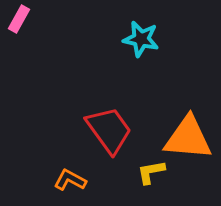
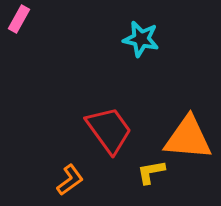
orange L-shape: rotated 116 degrees clockwise
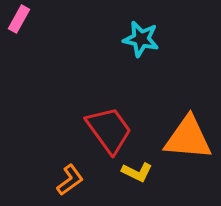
yellow L-shape: moved 14 px left; rotated 144 degrees counterclockwise
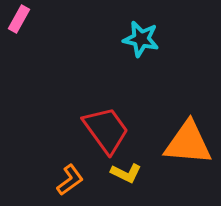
red trapezoid: moved 3 px left
orange triangle: moved 5 px down
yellow L-shape: moved 11 px left, 1 px down
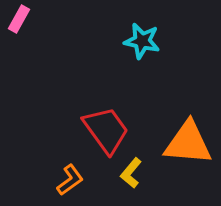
cyan star: moved 1 px right, 2 px down
yellow L-shape: moved 5 px right; rotated 104 degrees clockwise
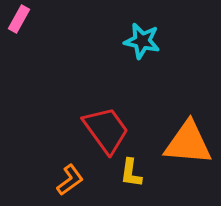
yellow L-shape: rotated 32 degrees counterclockwise
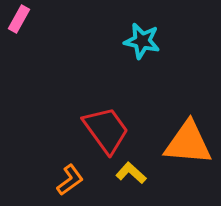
yellow L-shape: rotated 124 degrees clockwise
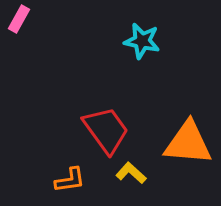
orange L-shape: rotated 28 degrees clockwise
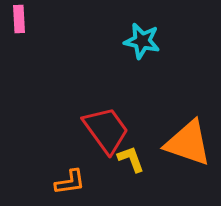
pink rectangle: rotated 32 degrees counterclockwise
orange triangle: rotated 14 degrees clockwise
yellow L-shape: moved 14 px up; rotated 28 degrees clockwise
orange L-shape: moved 2 px down
